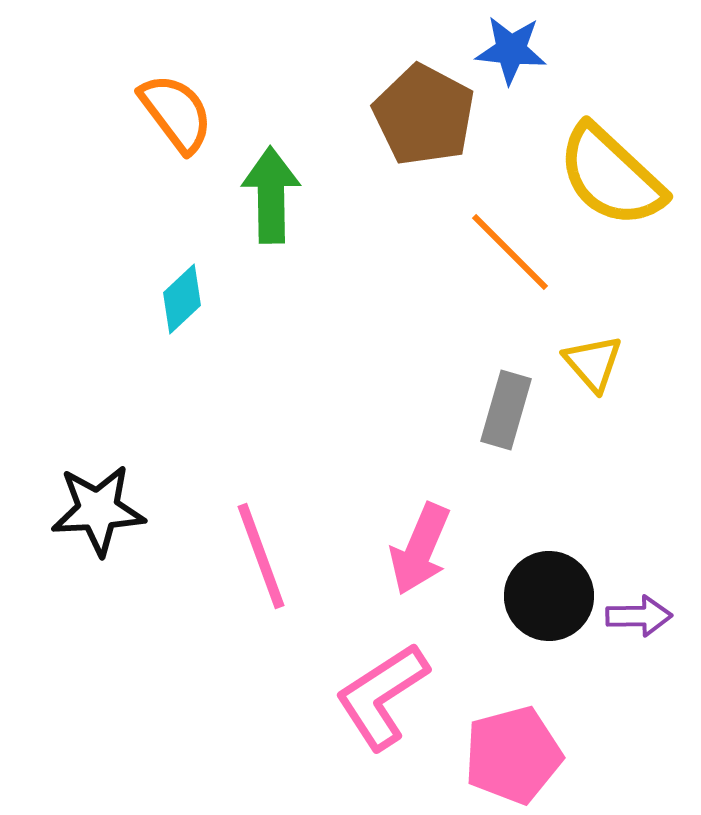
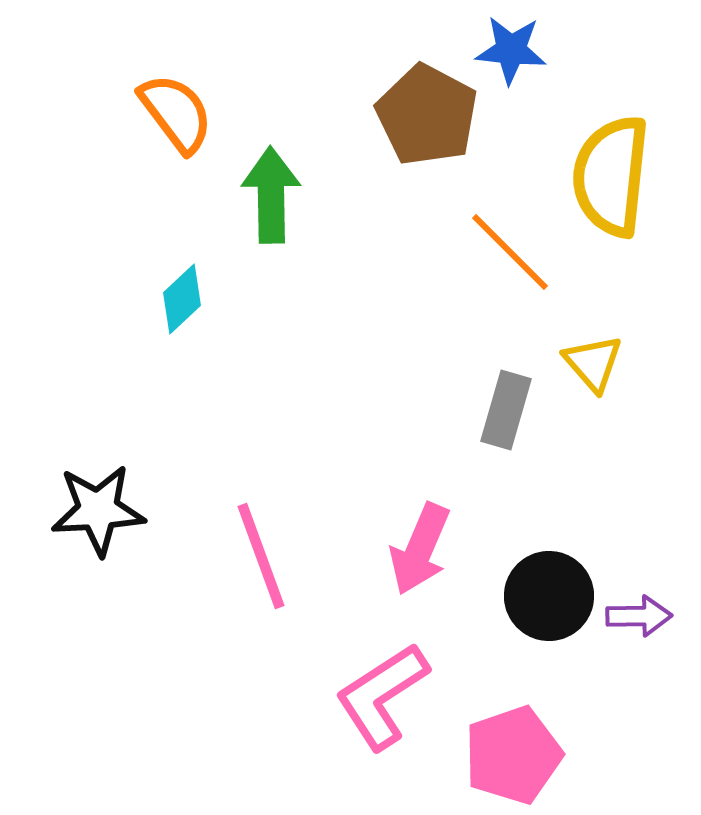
brown pentagon: moved 3 px right
yellow semicircle: rotated 53 degrees clockwise
pink pentagon: rotated 4 degrees counterclockwise
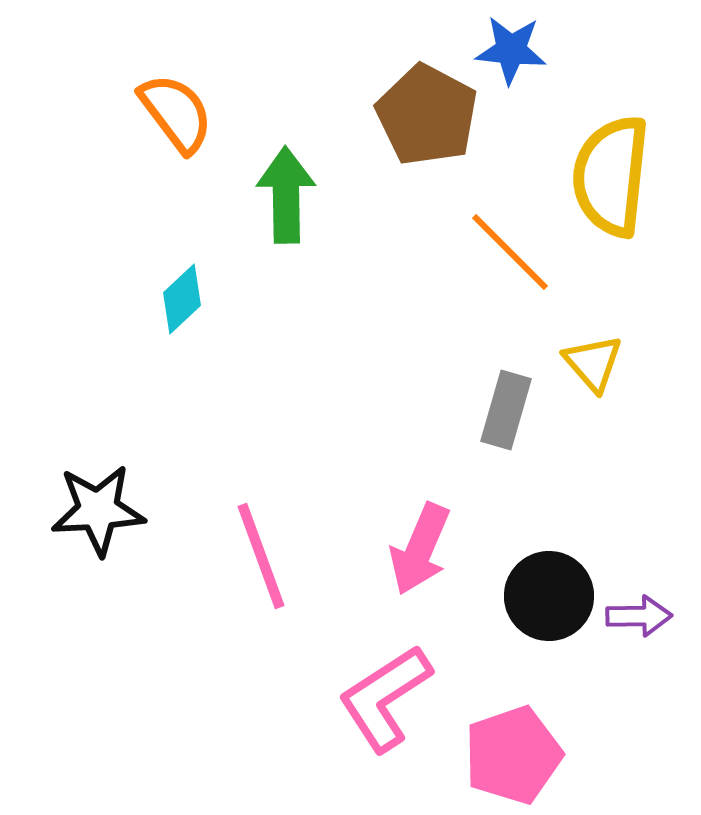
green arrow: moved 15 px right
pink L-shape: moved 3 px right, 2 px down
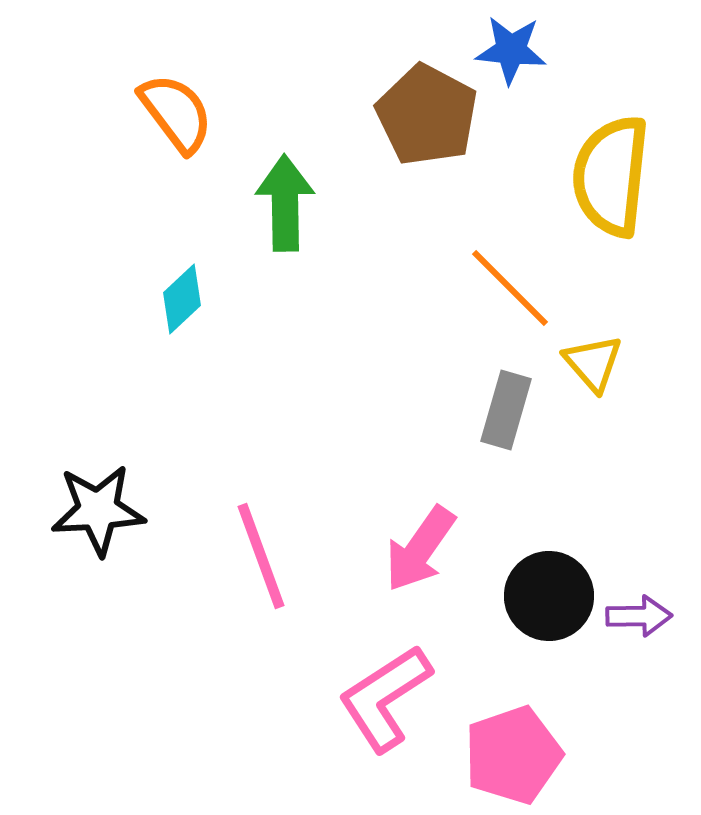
green arrow: moved 1 px left, 8 px down
orange line: moved 36 px down
pink arrow: rotated 12 degrees clockwise
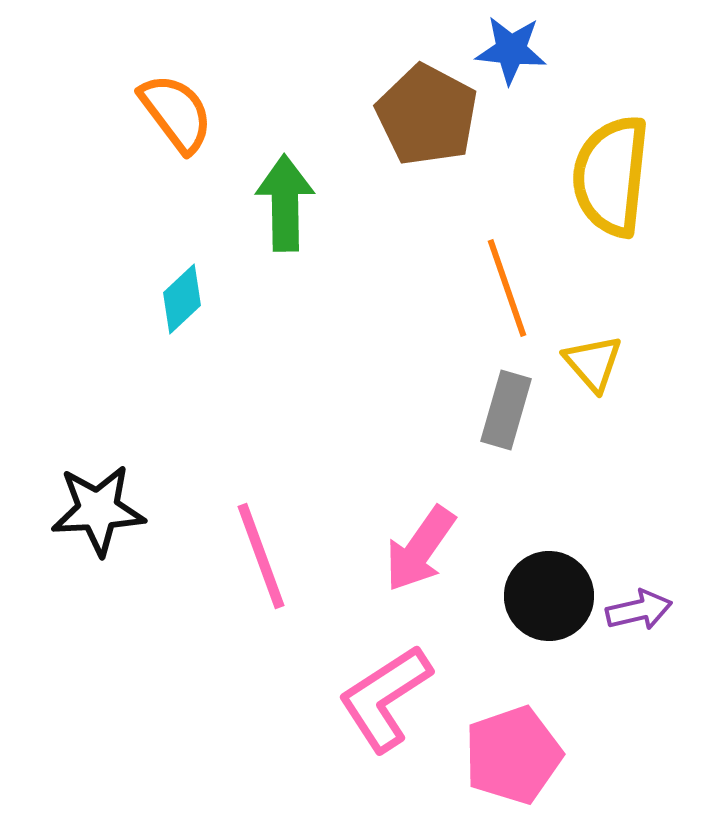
orange line: moved 3 px left; rotated 26 degrees clockwise
purple arrow: moved 6 px up; rotated 12 degrees counterclockwise
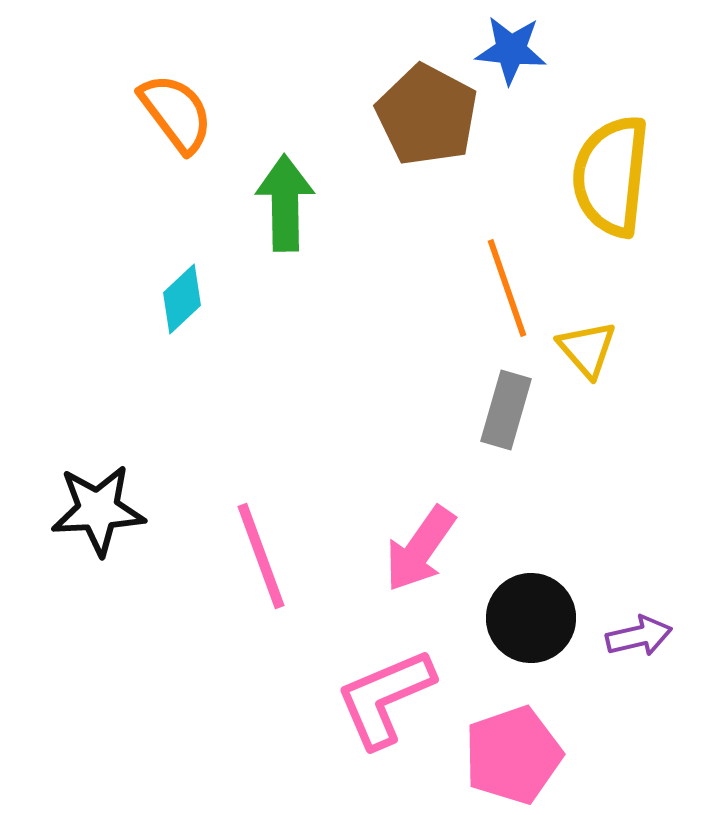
yellow triangle: moved 6 px left, 14 px up
black circle: moved 18 px left, 22 px down
purple arrow: moved 26 px down
pink L-shape: rotated 10 degrees clockwise
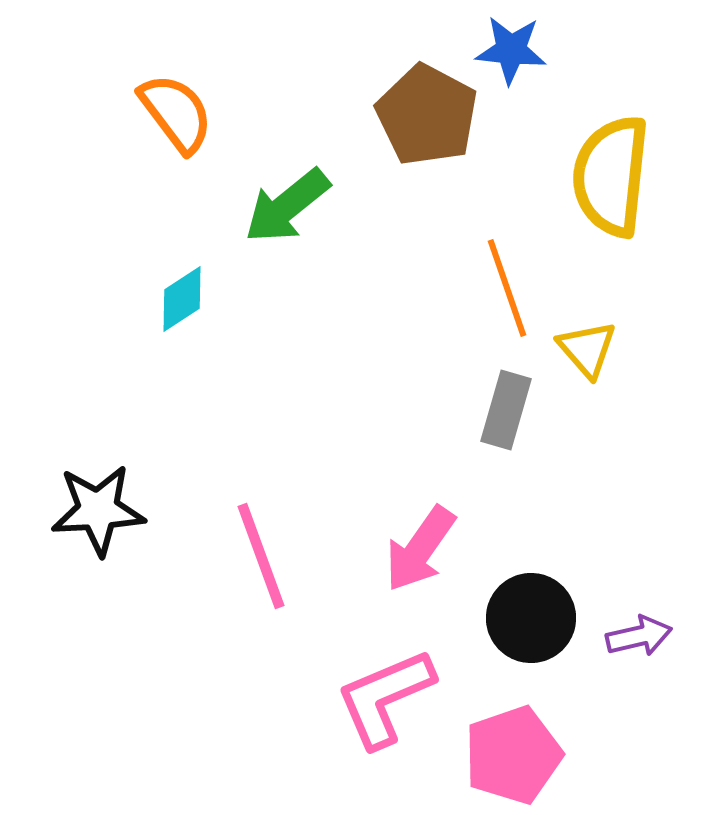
green arrow: moved 2 px right, 3 px down; rotated 128 degrees counterclockwise
cyan diamond: rotated 10 degrees clockwise
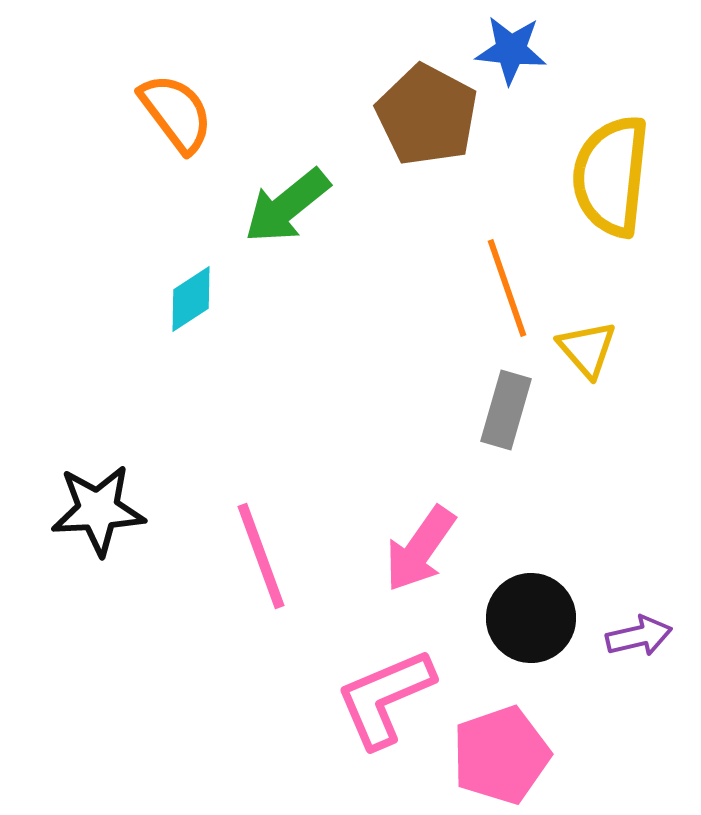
cyan diamond: moved 9 px right
pink pentagon: moved 12 px left
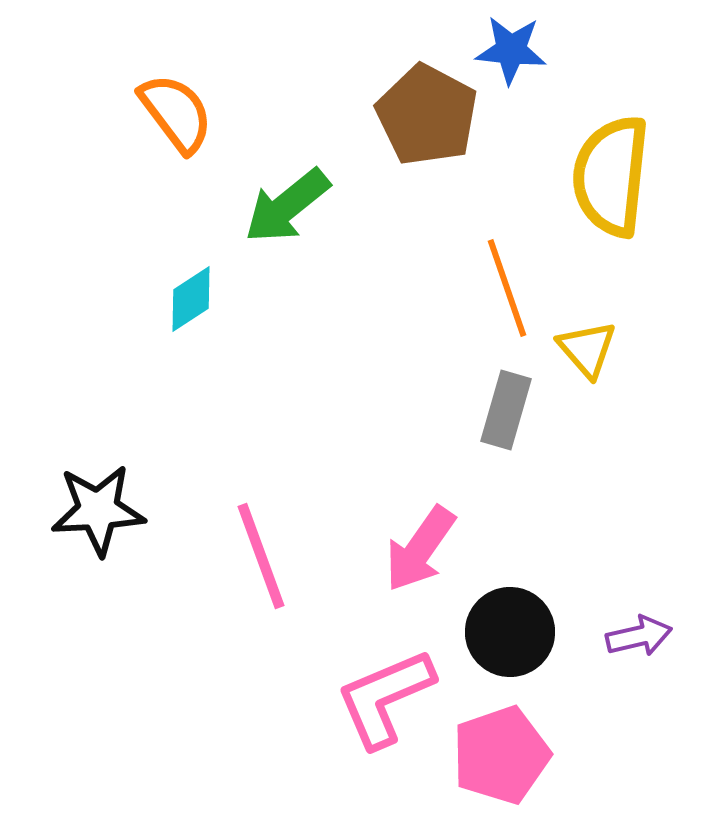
black circle: moved 21 px left, 14 px down
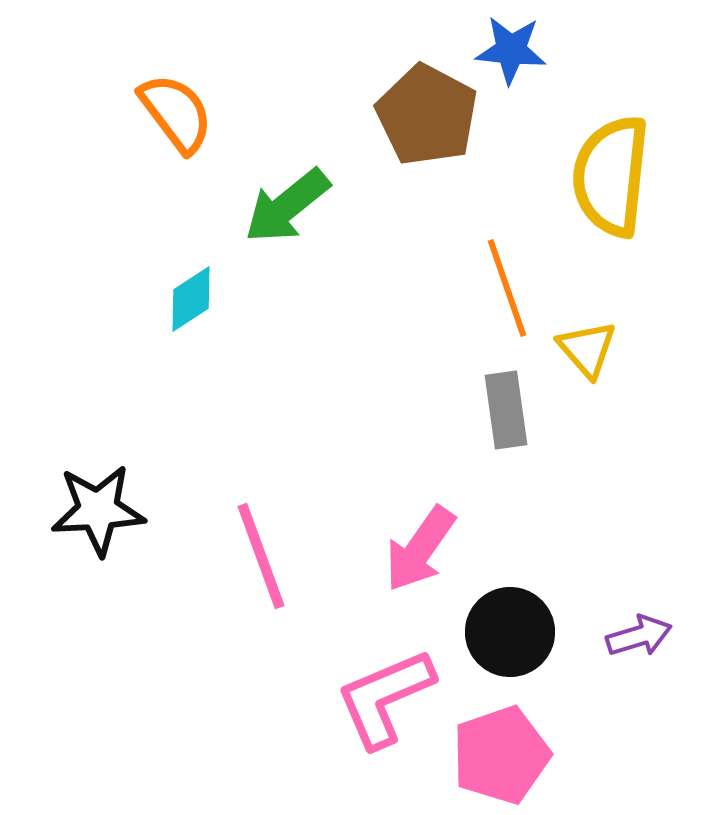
gray rectangle: rotated 24 degrees counterclockwise
purple arrow: rotated 4 degrees counterclockwise
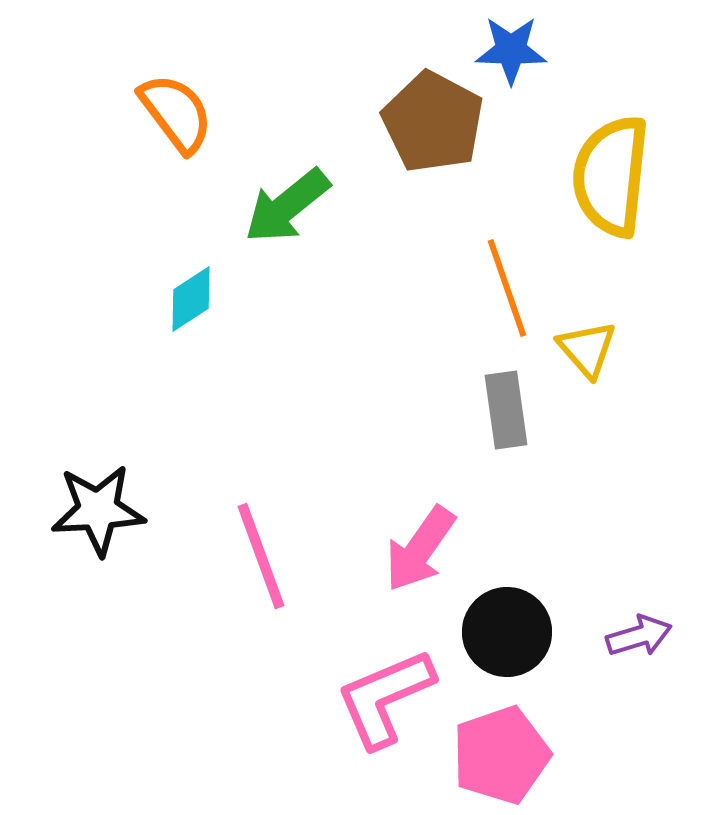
blue star: rotated 4 degrees counterclockwise
brown pentagon: moved 6 px right, 7 px down
black circle: moved 3 px left
